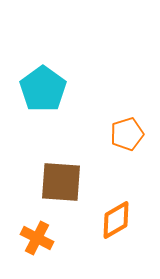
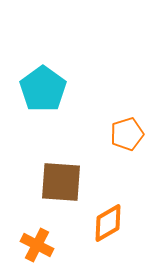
orange diamond: moved 8 px left, 3 px down
orange cross: moved 7 px down
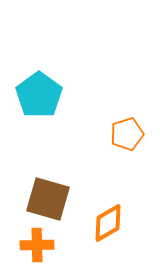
cyan pentagon: moved 4 px left, 6 px down
brown square: moved 13 px left, 17 px down; rotated 12 degrees clockwise
orange cross: rotated 28 degrees counterclockwise
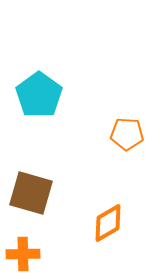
orange pentagon: rotated 20 degrees clockwise
brown square: moved 17 px left, 6 px up
orange cross: moved 14 px left, 9 px down
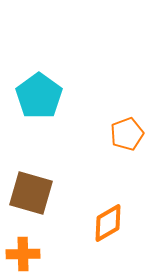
cyan pentagon: moved 1 px down
orange pentagon: rotated 24 degrees counterclockwise
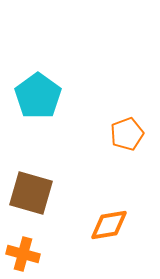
cyan pentagon: moved 1 px left
orange diamond: moved 1 px right, 2 px down; rotated 21 degrees clockwise
orange cross: rotated 16 degrees clockwise
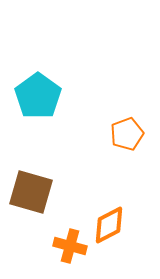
brown square: moved 1 px up
orange diamond: rotated 18 degrees counterclockwise
orange cross: moved 47 px right, 8 px up
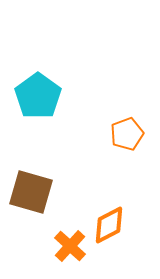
orange cross: rotated 28 degrees clockwise
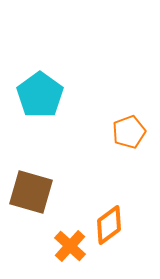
cyan pentagon: moved 2 px right, 1 px up
orange pentagon: moved 2 px right, 2 px up
orange diamond: rotated 9 degrees counterclockwise
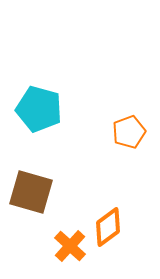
cyan pentagon: moved 1 px left, 14 px down; rotated 21 degrees counterclockwise
orange diamond: moved 1 px left, 2 px down
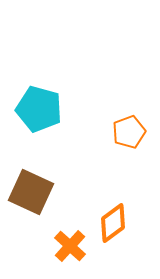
brown square: rotated 9 degrees clockwise
orange diamond: moved 5 px right, 4 px up
